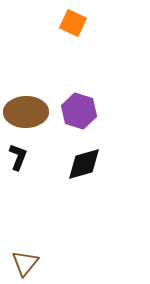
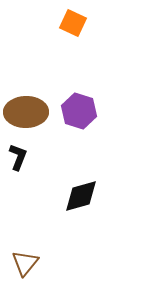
black diamond: moved 3 px left, 32 px down
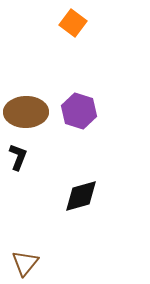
orange square: rotated 12 degrees clockwise
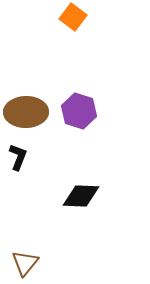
orange square: moved 6 px up
black diamond: rotated 18 degrees clockwise
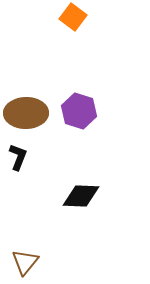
brown ellipse: moved 1 px down
brown triangle: moved 1 px up
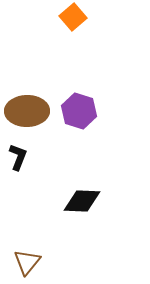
orange square: rotated 12 degrees clockwise
brown ellipse: moved 1 px right, 2 px up
black diamond: moved 1 px right, 5 px down
brown triangle: moved 2 px right
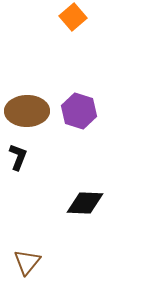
black diamond: moved 3 px right, 2 px down
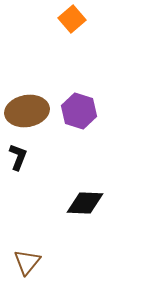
orange square: moved 1 px left, 2 px down
brown ellipse: rotated 9 degrees counterclockwise
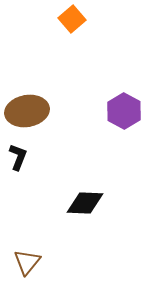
purple hexagon: moved 45 px right; rotated 12 degrees clockwise
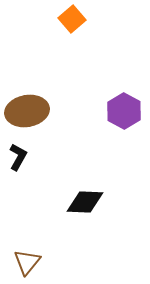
black L-shape: rotated 8 degrees clockwise
black diamond: moved 1 px up
